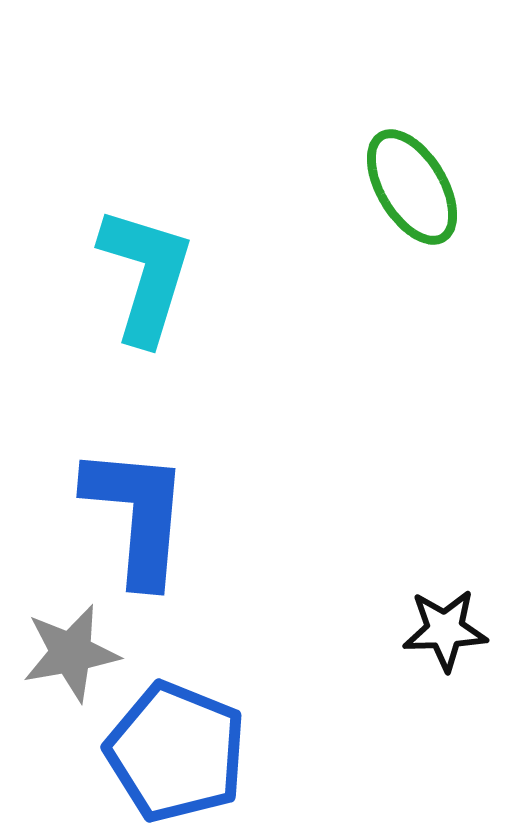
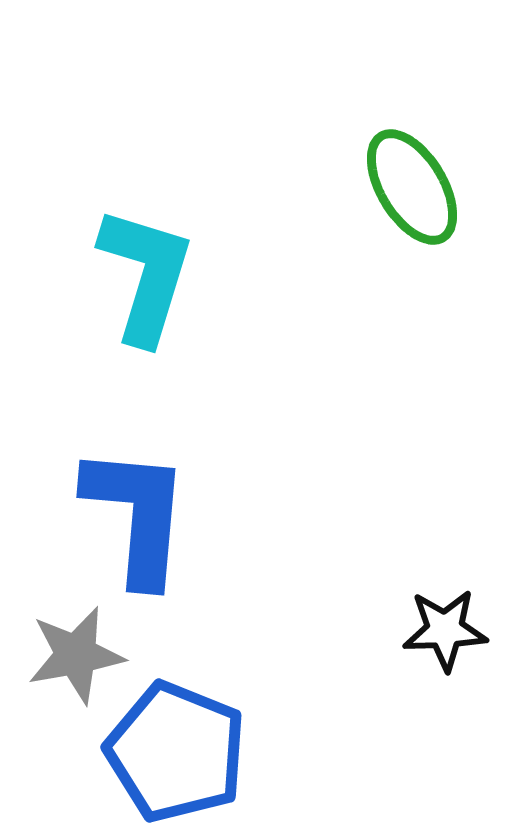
gray star: moved 5 px right, 2 px down
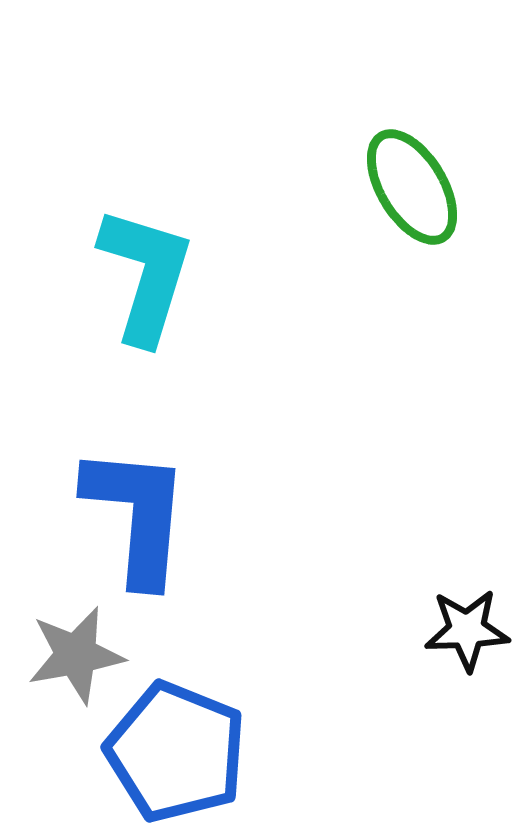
black star: moved 22 px right
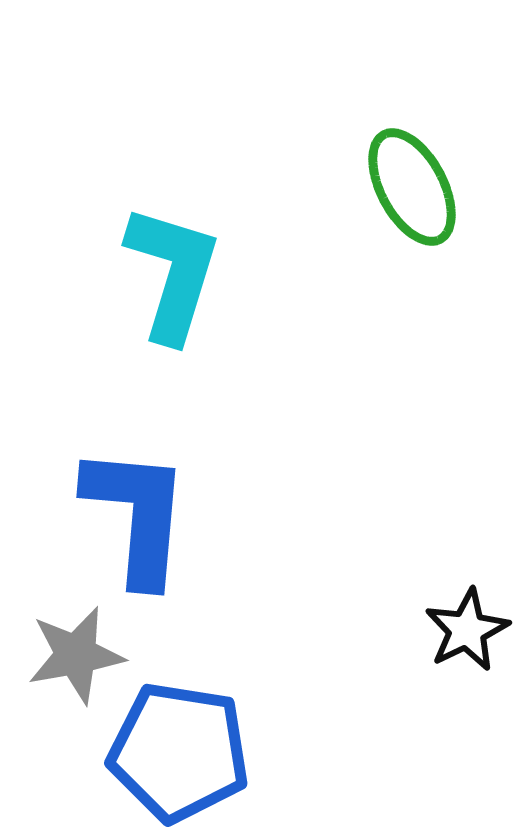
green ellipse: rotated 3 degrees clockwise
cyan L-shape: moved 27 px right, 2 px up
black star: rotated 24 degrees counterclockwise
blue pentagon: moved 3 px right; rotated 13 degrees counterclockwise
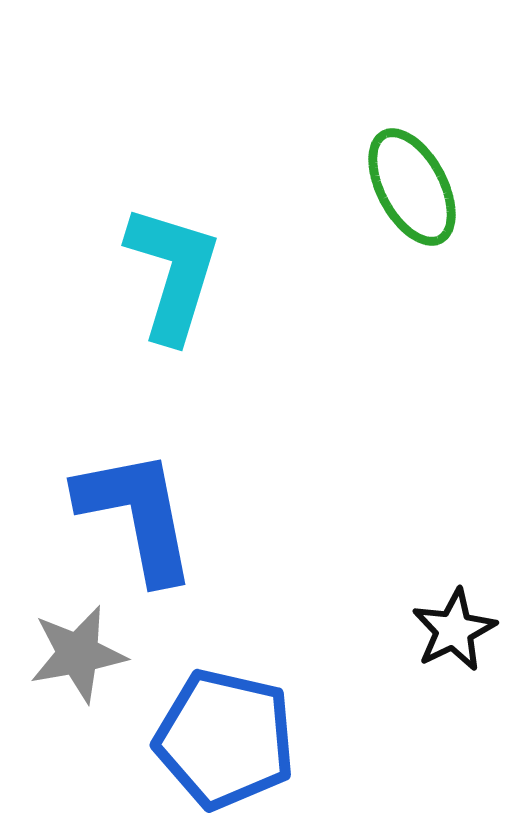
blue L-shape: rotated 16 degrees counterclockwise
black star: moved 13 px left
gray star: moved 2 px right, 1 px up
blue pentagon: moved 46 px right, 13 px up; rotated 4 degrees clockwise
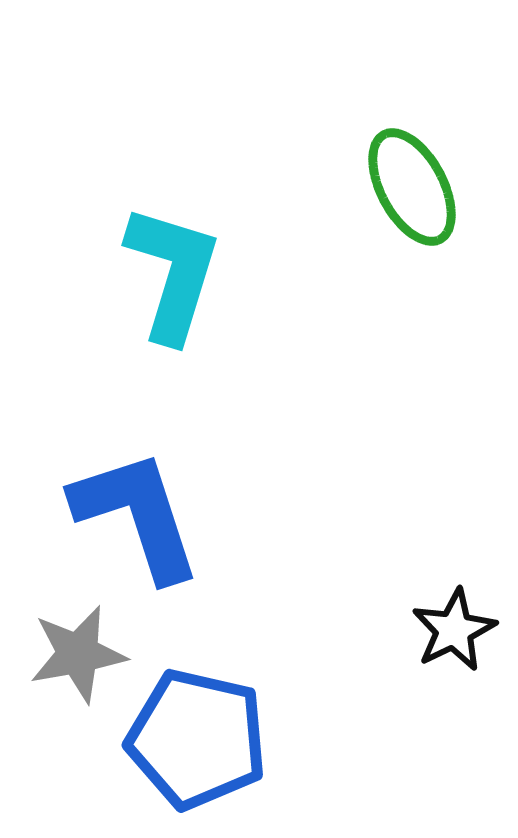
blue L-shape: rotated 7 degrees counterclockwise
blue pentagon: moved 28 px left
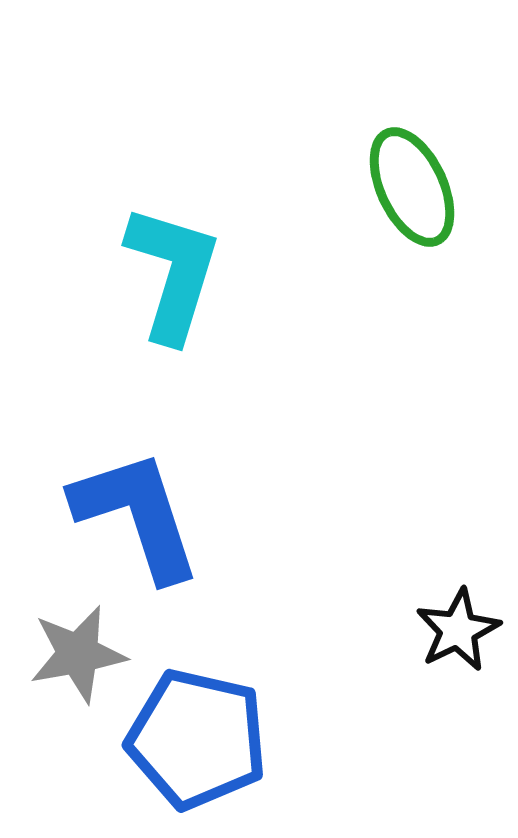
green ellipse: rotated 3 degrees clockwise
black star: moved 4 px right
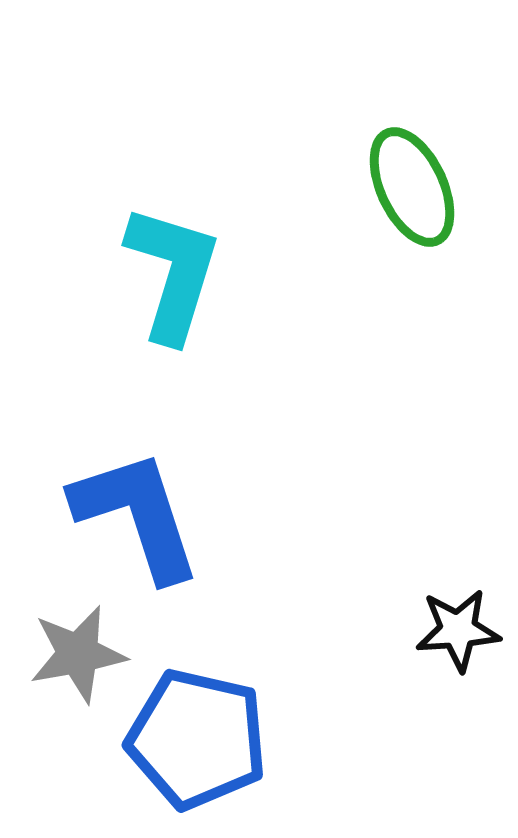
black star: rotated 22 degrees clockwise
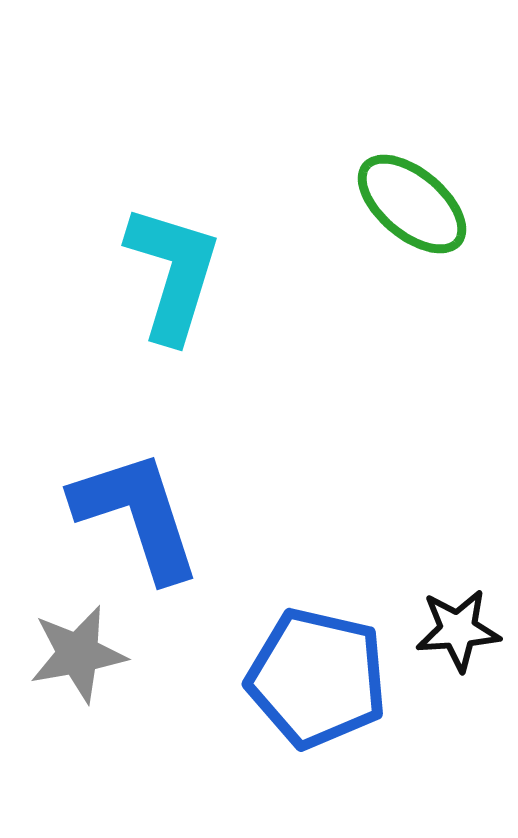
green ellipse: moved 17 px down; rotated 25 degrees counterclockwise
blue pentagon: moved 120 px right, 61 px up
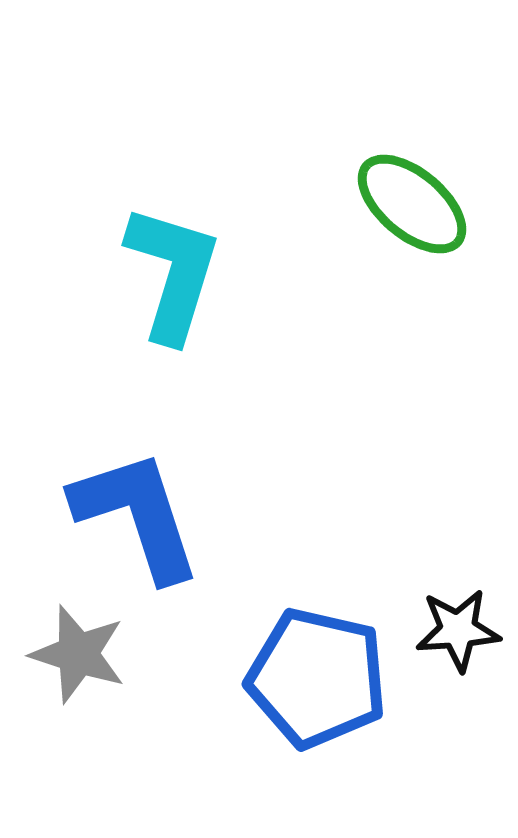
gray star: rotated 28 degrees clockwise
